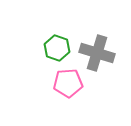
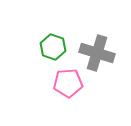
green hexagon: moved 4 px left, 1 px up
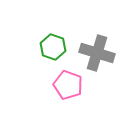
pink pentagon: moved 2 px down; rotated 24 degrees clockwise
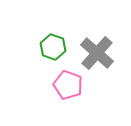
gray cross: rotated 24 degrees clockwise
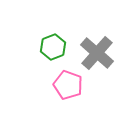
green hexagon: rotated 20 degrees clockwise
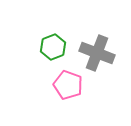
gray cross: rotated 20 degrees counterclockwise
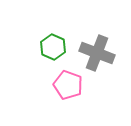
green hexagon: rotated 15 degrees counterclockwise
